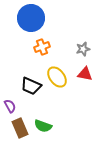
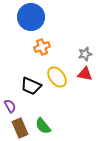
blue circle: moved 1 px up
gray star: moved 2 px right, 5 px down
green semicircle: rotated 30 degrees clockwise
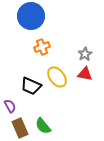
blue circle: moved 1 px up
gray star: rotated 16 degrees counterclockwise
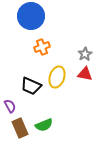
yellow ellipse: rotated 55 degrees clockwise
green semicircle: moved 1 px right, 1 px up; rotated 72 degrees counterclockwise
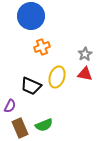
purple semicircle: rotated 56 degrees clockwise
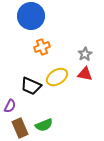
yellow ellipse: rotated 40 degrees clockwise
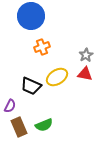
gray star: moved 1 px right, 1 px down
brown rectangle: moved 1 px left, 1 px up
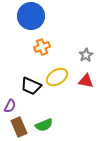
red triangle: moved 1 px right, 7 px down
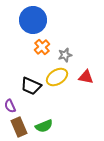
blue circle: moved 2 px right, 4 px down
orange cross: rotated 21 degrees counterclockwise
gray star: moved 21 px left; rotated 16 degrees clockwise
red triangle: moved 4 px up
purple semicircle: rotated 128 degrees clockwise
green semicircle: moved 1 px down
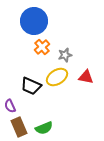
blue circle: moved 1 px right, 1 px down
green semicircle: moved 2 px down
